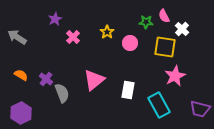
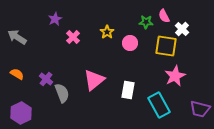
yellow square: moved 1 px right, 1 px up
orange semicircle: moved 4 px left, 1 px up
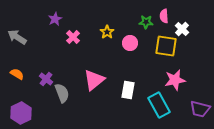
pink semicircle: rotated 24 degrees clockwise
pink star: moved 4 px down; rotated 15 degrees clockwise
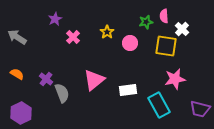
green star: rotated 16 degrees counterclockwise
pink star: moved 1 px up
white rectangle: rotated 72 degrees clockwise
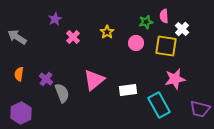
pink circle: moved 6 px right
orange semicircle: moved 2 px right; rotated 112 degrees counterclockwise
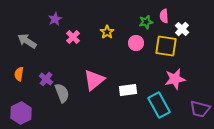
gray arrow: moved 10 px right, 4 px down
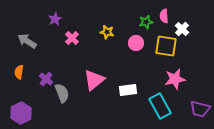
yellow star: rotated 24 degrees counterclockwise
pink cross: moved 1 px left, 1 px down
orange semicircle: moved 2 px up
cyan rectangle: moved 1 px right, 1 px down
